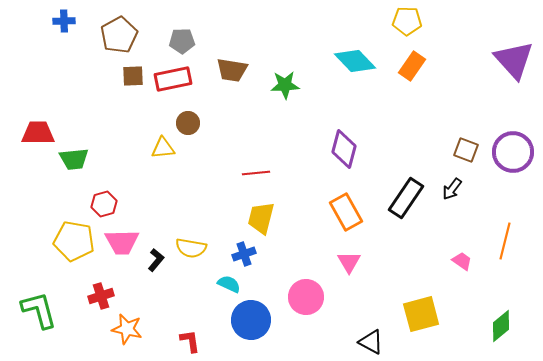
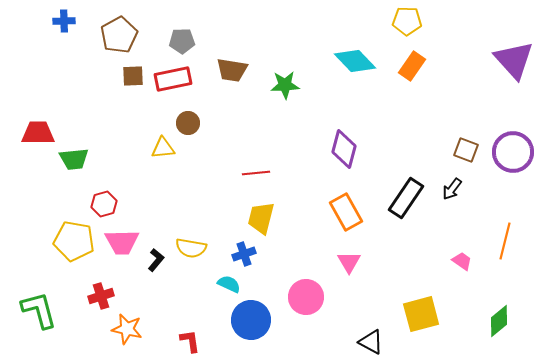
green diamond at (501, 326): moved 2 px left, 5 px up
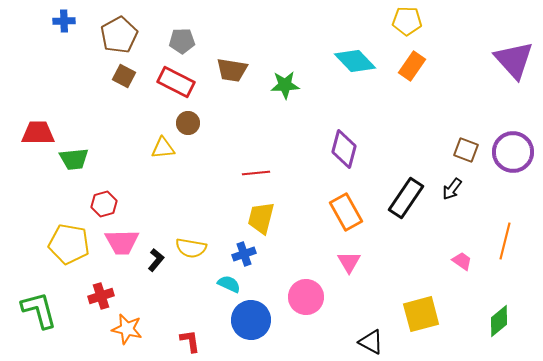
brown square at (133, 76): moved 9 px left; rotated 30 degrees clockwise
red rectangle at (173, 79): moved 3 px right, 3 px down; rotated 39 degrees clockwise
yellow pentagon at (74, 241): moved 5 px left, 3 px down
